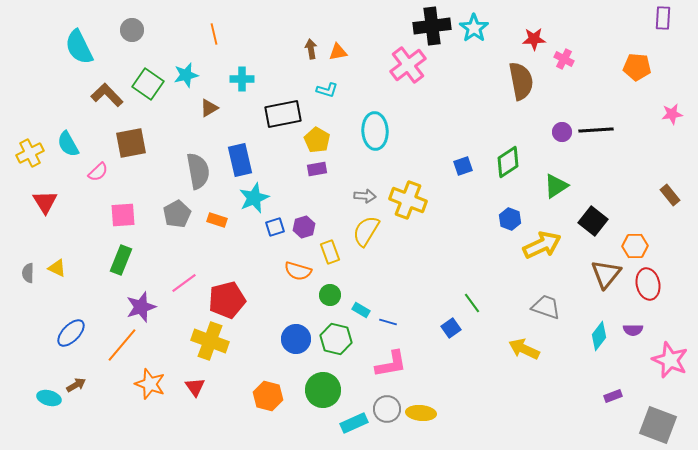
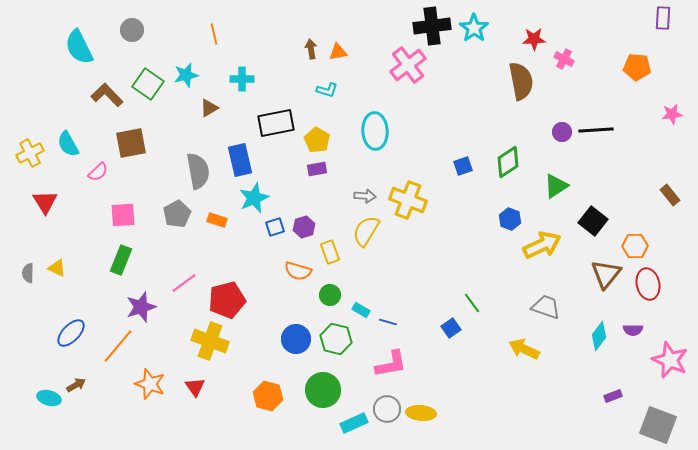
black rectangle at (283, 114): moved 7 px left, 9 px down
orange line at (122, 345): moved 4 px left, 1 px down
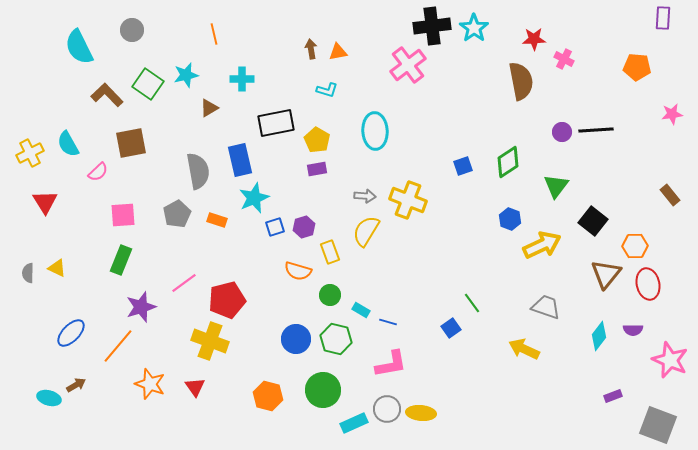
green triangle at (556, 186): rotated 20 degrees counterclockwise
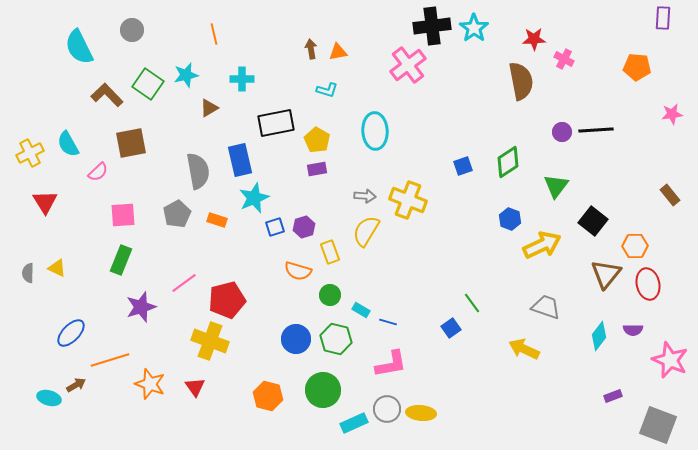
orange line at (118, 346): moved 8 px left, 14 px down; rotated 33 degrees clockwise
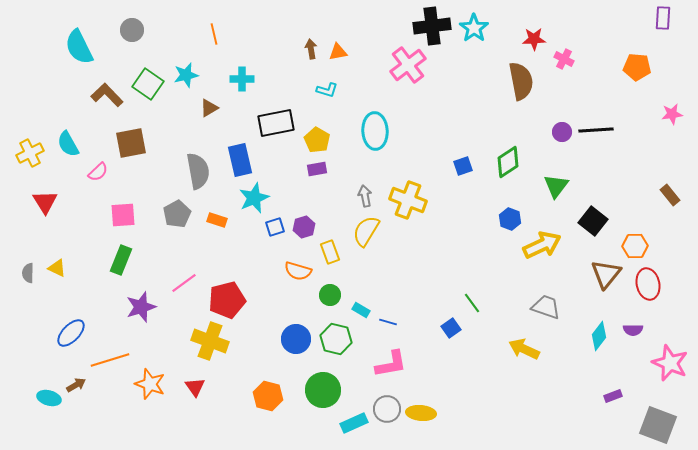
gray arrow at (365, 196): rotated 105 degrees counterclockwise
pink star at (670, 360): moved 3 px down
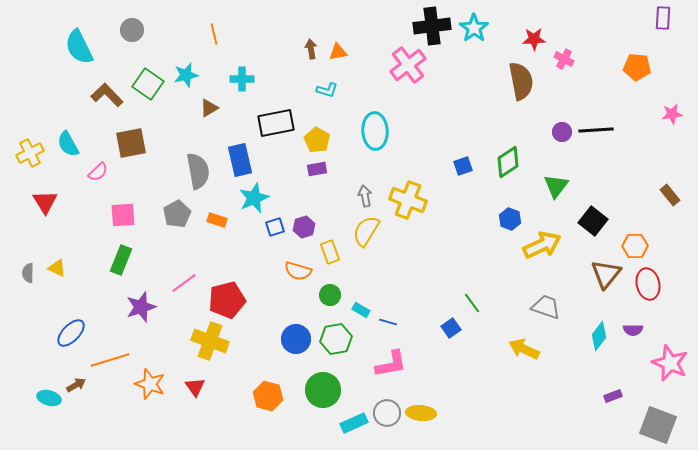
green hexagon at (336, 339): rotated 24 degrees counterclockwise
gray circle at (387, 409): moved 4 px down
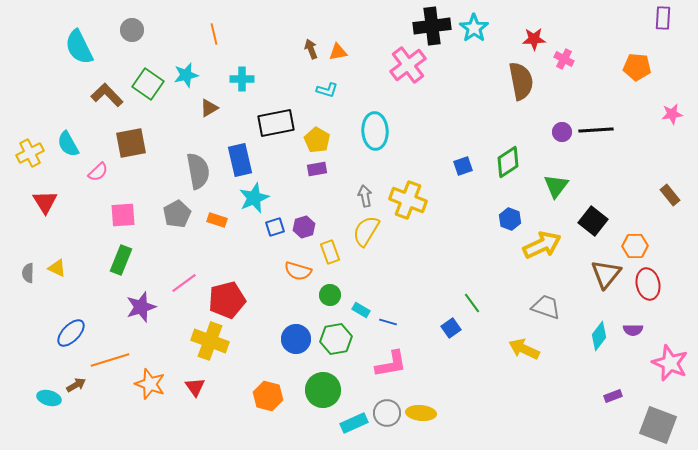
brown arrow at (311, 49): rotated 12 degrees counterclockwise
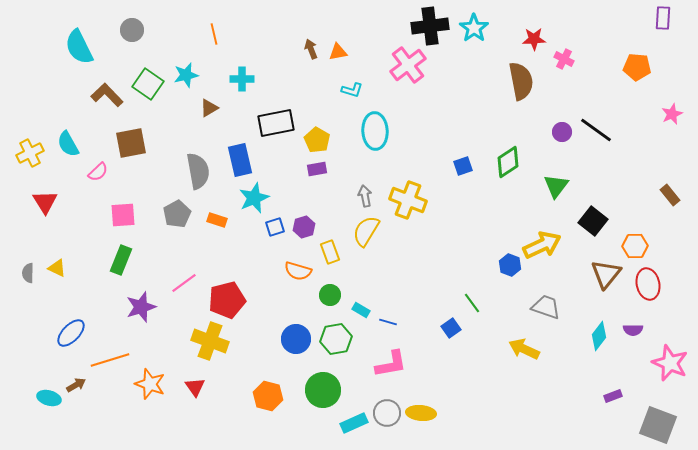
black cross at (432, 26): moved 2 px left
cyan L-shape at (327, 90): moved 25 px right
pink star at (672, 114): rotated 15 degrees counterclockwise
black line at (596, 130): rotated 40 degrees clockwise
blue hexagon at (510, 219): moved 46 px down
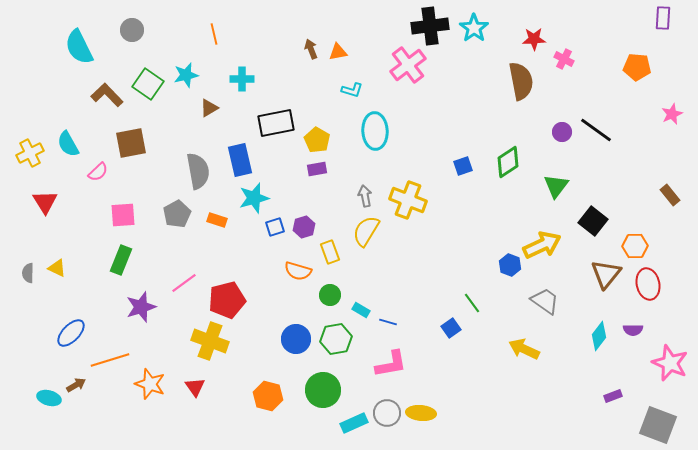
cyan star at (254, 198): rotated 8 degrees clockwise
gray trapezoid at (546, 307): moved 1 px left, 6 px up; rotated 16 degrees clockwise
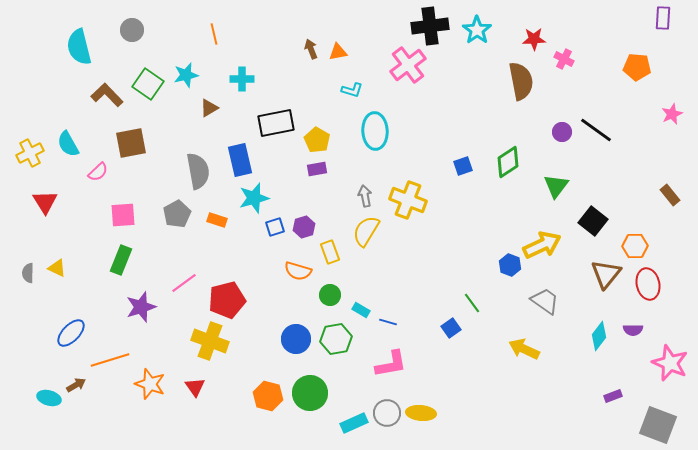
cyan star at (474, 28): moved 3 px right, 2 px down
cyan semicircle at (79, 47): rotated 12 degrees clockwise
green circle at (323, 390): moved 13 px left, 3 px down
